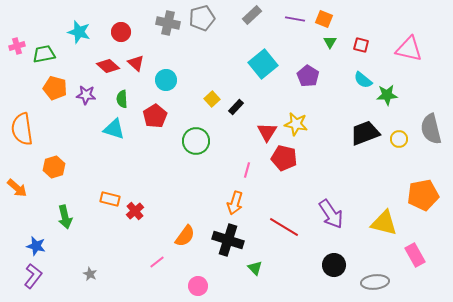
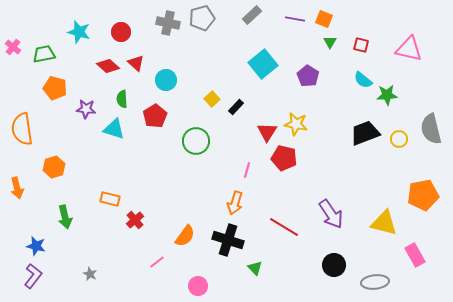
pink cross at (17, 46): moved 4 px left, 1 px down; rotated 35 degrees counterclockwise
purple star at (86, 95): moved 14 px down
orange arrow at (17, 188): rotated 35 degrees clockwise
red cross at (135, 211): moved 9 px down
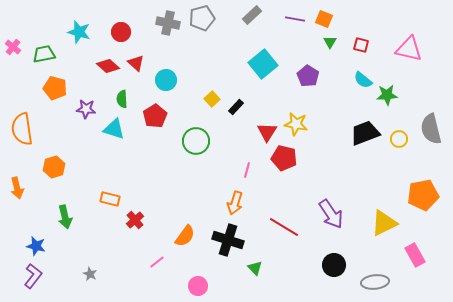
yellow triangle at (384, 223): rotated 40 degrees counterclockwise
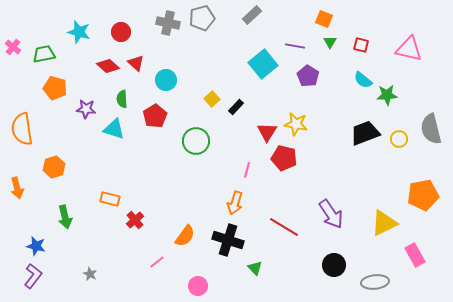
purple line at (295, 19): moved 27 px down
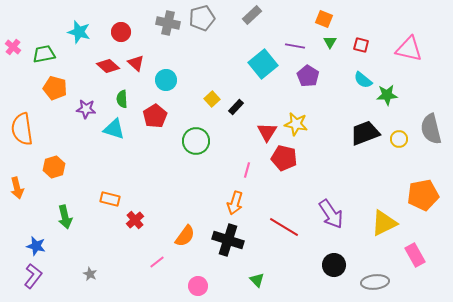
green triangle at (255, 268): moved 2 px right, 12 px down
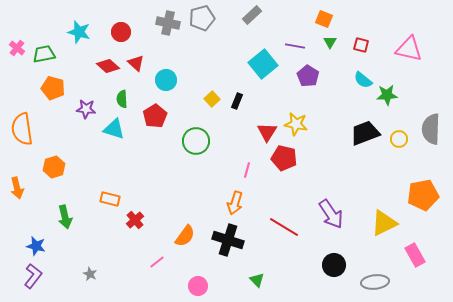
pink cross at (13, 47): moved 4 px right, 1 px down
orange pentagon at (55, 88): moved 2 px left
black rectangle at (236, 107): moved 1 px right, 6 px up; rotated 21 degrees counterclockwise
gray semicircle at (431, 129): rotated 16 degrees clockwise
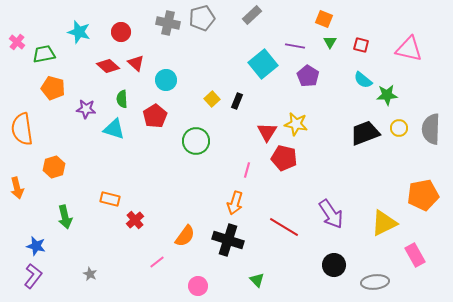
pink cross at (17, 48): moved 6 px up
yellow circle at (399, 139): moved 11 px up
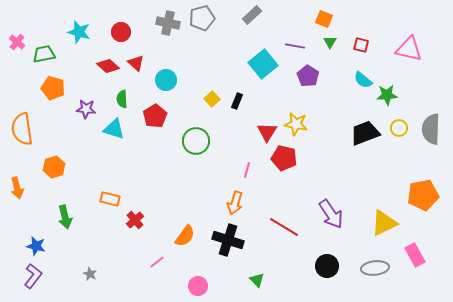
black circle at (334, 265): moved 7 px left, 1 px down
gray ellipse at (375, 282): moved 14 px up
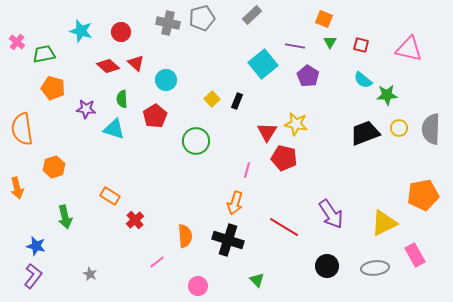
cyan star at (79, 32): moved 2 px right, 1 px up
orange rectangle at (110, 199): moved 3 px up; rotated 18 degrees clockwise
orange semicircle at (185, 236): rotated 40 degrees counterclockwise
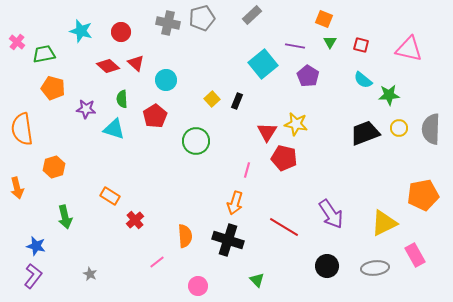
green star at (387, 95): moved 2 px right
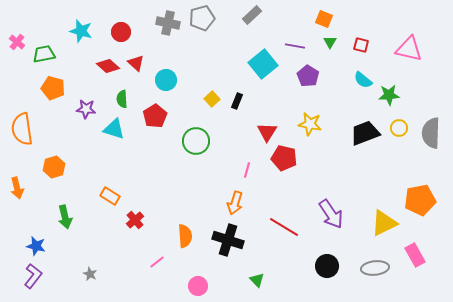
yellow star at (296, 124): moved 14 px right
gray semicircle at (431, 129): moved 4 px down
orange pentagon at (423, 195): moved 3 px left, 5 px down
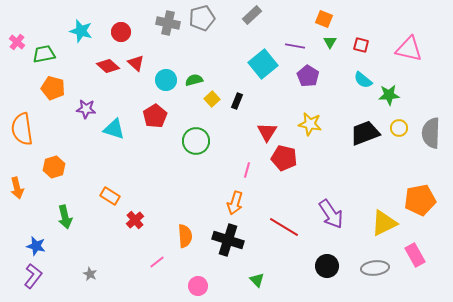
green semicircle at (122, 99): moved 72 px right, 19 px up; rotated 78 degrees clockwise
